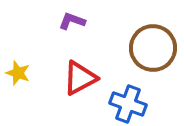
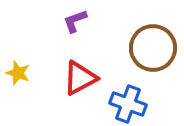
purple L-shape: moved 3 px right; rotated 40 degrees counterclockwise
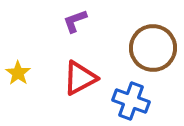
yellow star: rotated 15 degrees clockwise
blue cross: moved 3 px right, 3 px up
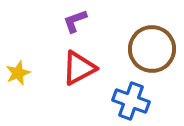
brown circle: moved 1 px left, 1 px down
yellow star: rotated 15 degrees clockwise
red triangle: moved 1 px left, 10 px up
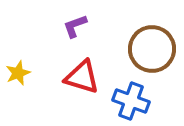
purple L-shape: moved 5 px down
red triangle: moved 3 px right, 9 px down; rotated 45 degrees clockwise
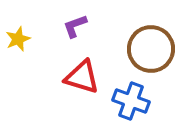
brown circle: moved 1 px left
yellow star: moved 34 px up
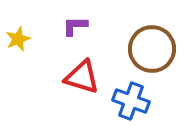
purple L-shape: rotated 20 degrees clockwise
brown circle: moved 1 px right
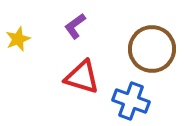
purple L-shape: rotated 36 degrees counterclockwise
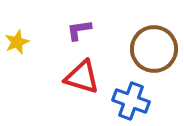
purple L-shape: moved 4 px right, 4 px down; rotated 28 degrees clockwise
yellow star: moved 1 px left, 3 px down
brown circle: moved 2 px right
